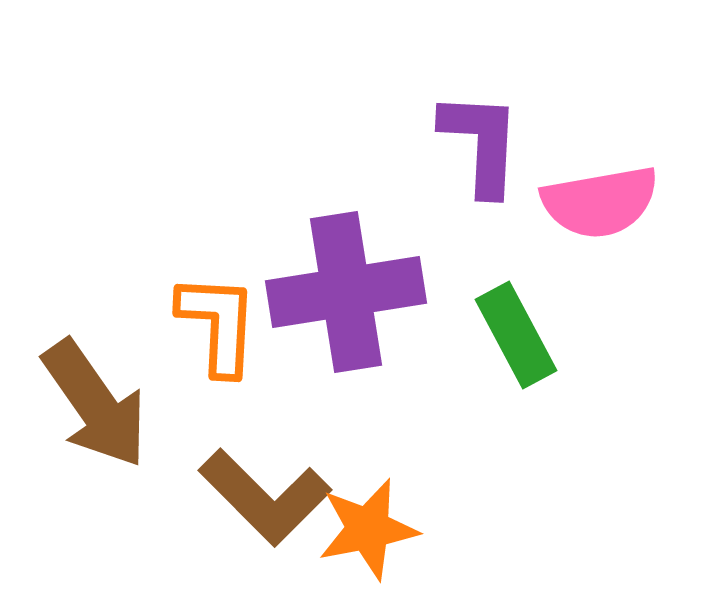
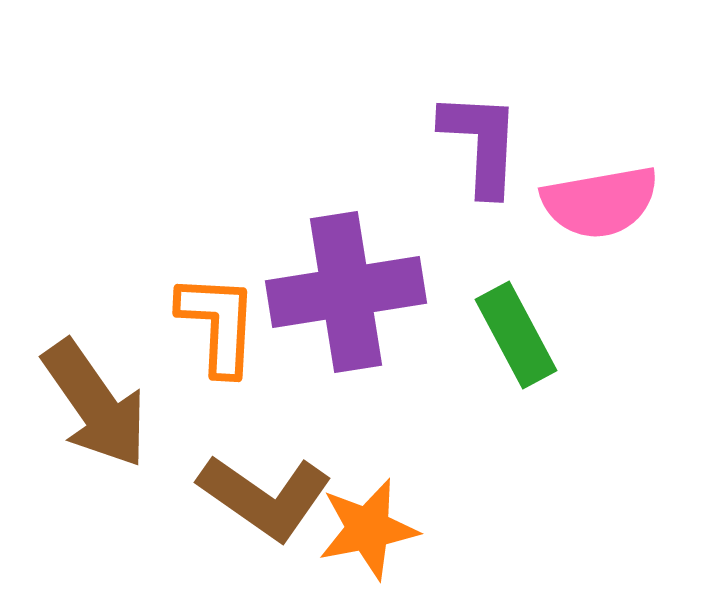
brown L-shape: rotated 10 degrees counterclockwise
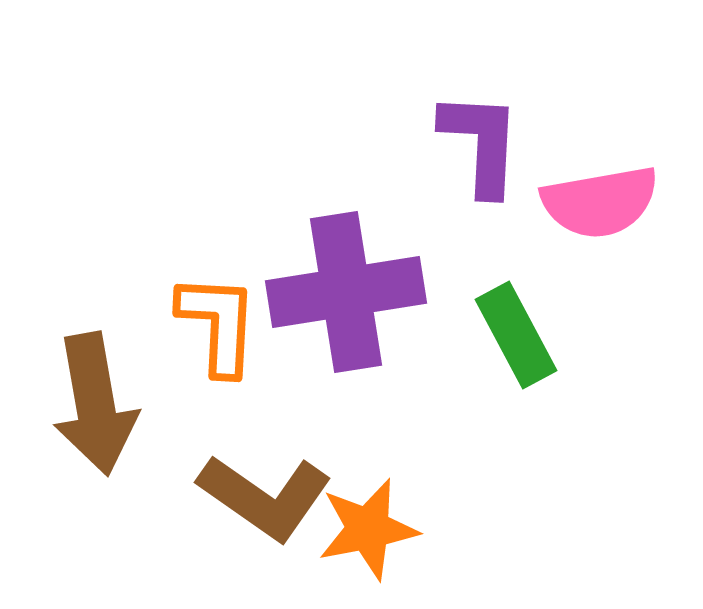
brown arrow: rotated 25 degrees clockwise
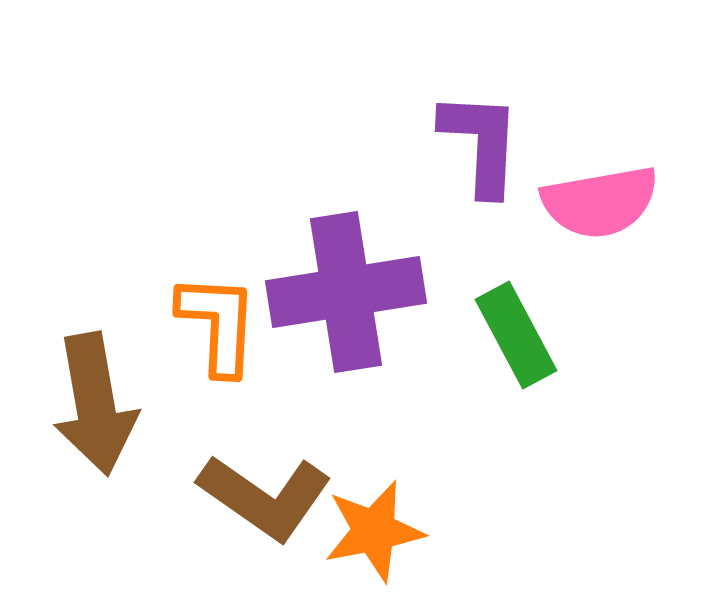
orange star: moved 6 px right, 2 px down
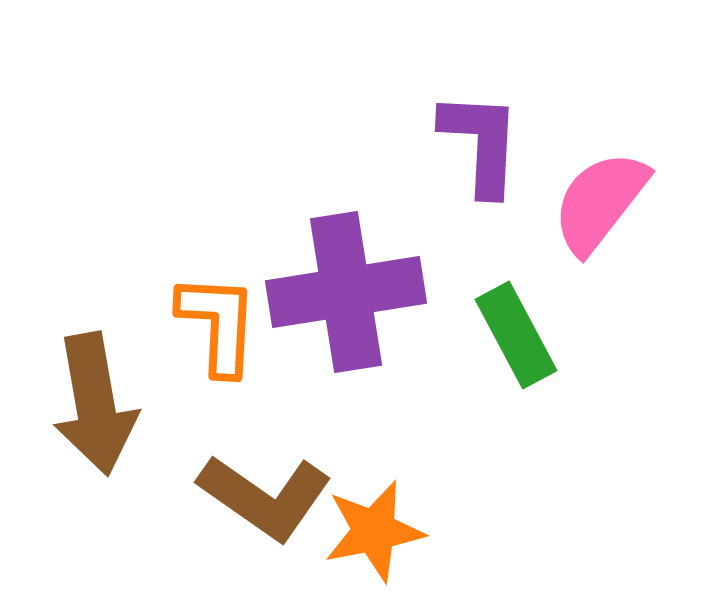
pink semicircle: rotated 138 degrees clockwise
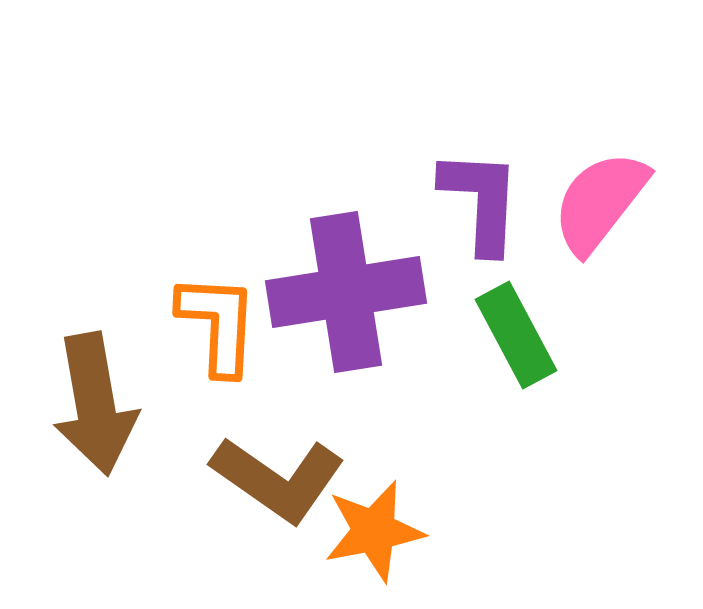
purple L-shape: moved 58 px down
brown L-shape: moved 13 px right, 18 px up
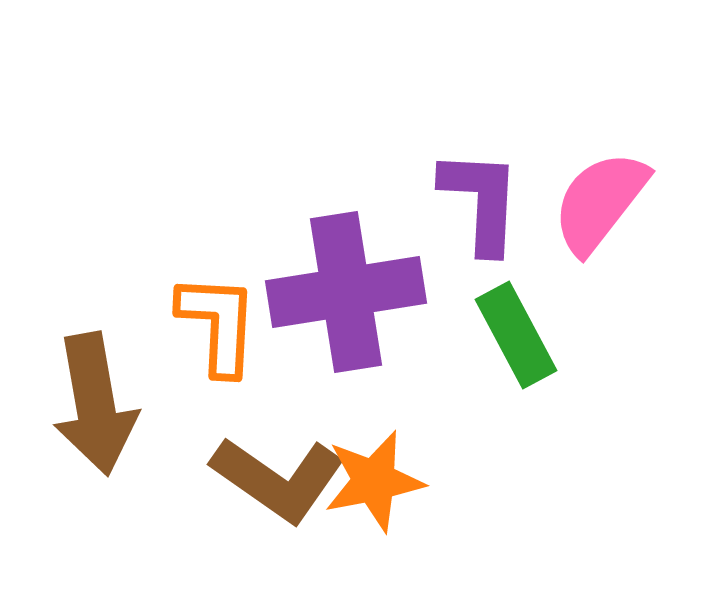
orange star: moved 50 px up
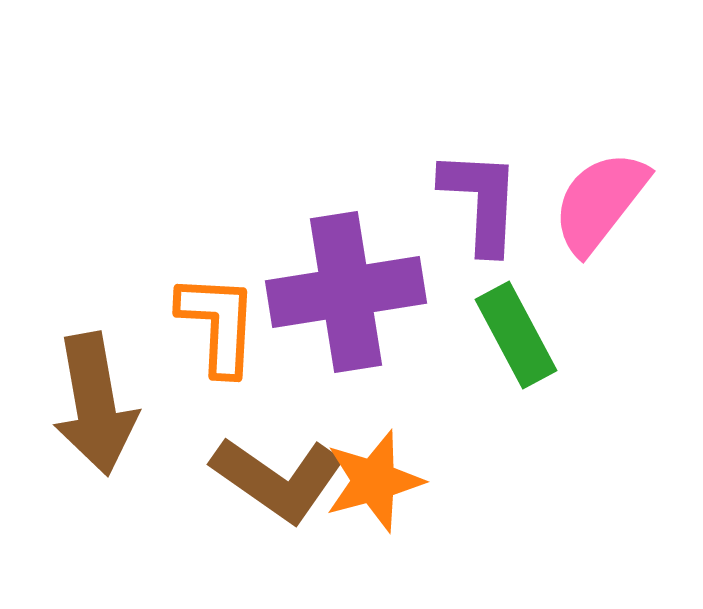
orange star: rotated 4 degrees counterclockwise
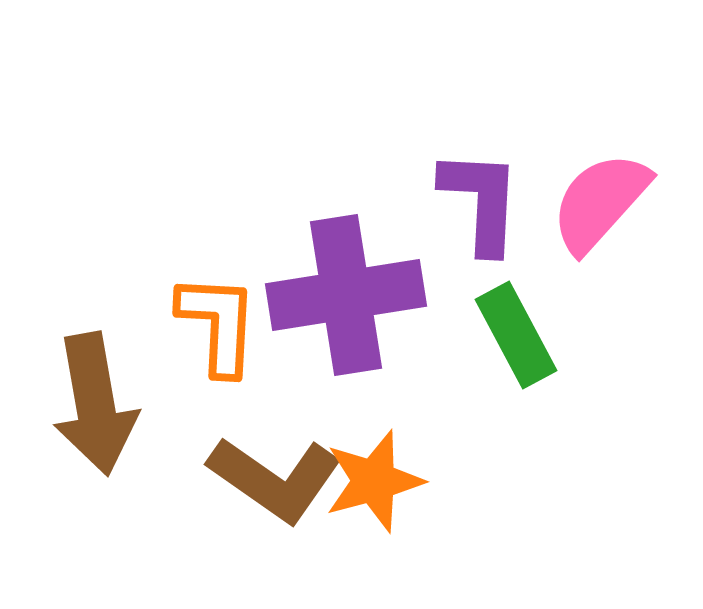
pink semicircle: rotated 4 degrees clockwise
purple cross: moved 3 px down
brown L-shape: moved 3 px left
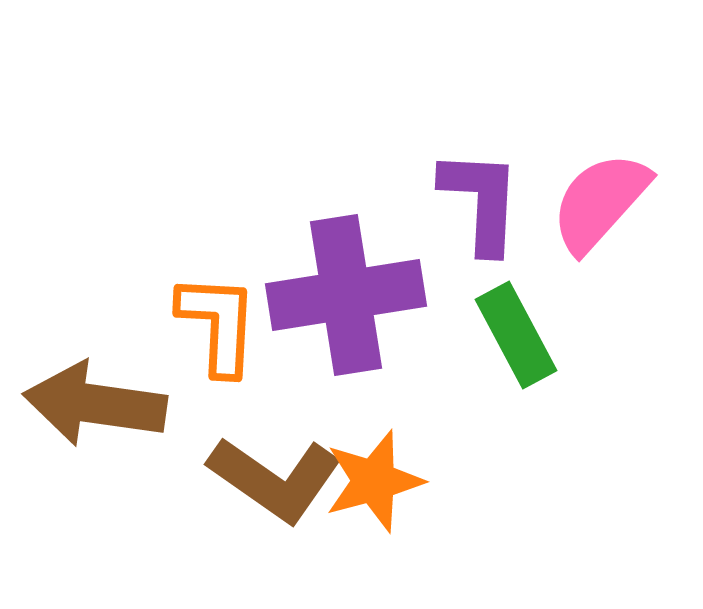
brown arrow: rotated 108 degrees clockwise
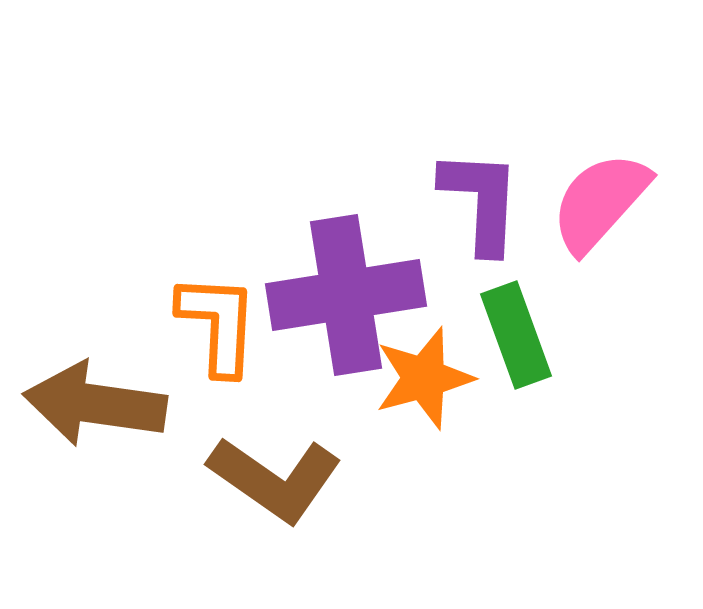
green rectangle: rotated 8 degrees clockwise
orange star: moved 50 px right, 103 px up
